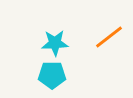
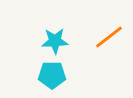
cyan star: moved 2 px up
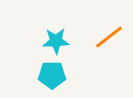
cyan star: moved 1 px right
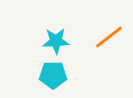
cyan pentagon: moved 1 px right
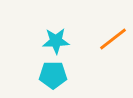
orange line: moved 4 px right, 2 px down
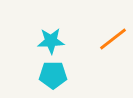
cyan star: moved 5 px left
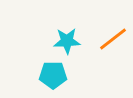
cyan star: moved 16 px right
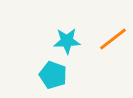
cyan pentagon: rotated 20 degrees clockwise
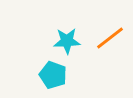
orange line: moved 3 px left, 1 px up
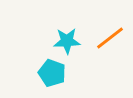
cyan pentagon: moved 1 px left, 2 px up
